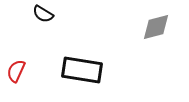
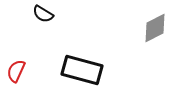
gray diamond: moved 1 px left, 1 px down; rotated 12 degrees counterclockwise
black rectangle: rotated 6 degrees clockwise
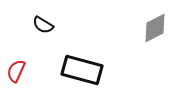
black semicircle: moved 11 px down
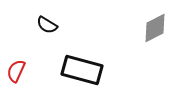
black semicircle: moved 4 px right
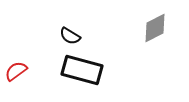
black semicircle: moved 23 px right, 11 px down
red semicircle: rotated 30 degrees clockwise
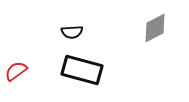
black semicircle: moved 2 px right, 4 px up; rotated 35 degrees counterclockwise
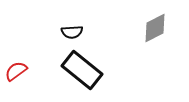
black rectangle: rotated 24 degrees clockwise
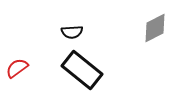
red semicircle: moved 1 px right, 3 px up
